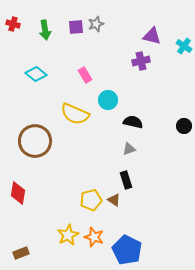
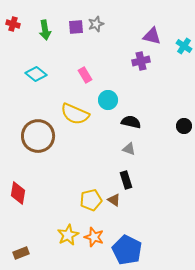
black semicircle: moved 2 px left
brown circle: moved 3 px right, 5 px up
gray triangle: rotated 40 degrees clockwise
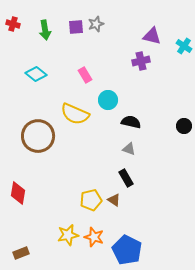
black rectangle: moved 2 px up; rotated 12 degrees counterclockwise
yellow star: rotated 15 degrees clockwise
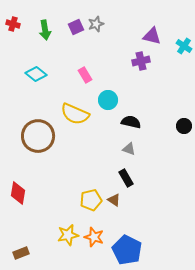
purple square: rotated 21 degrees counterclockwise
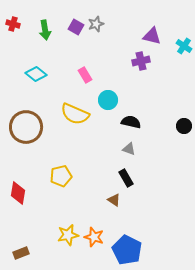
purple square: rotated 35 degrees counterclockwise
brown circle: moved 12 px left, 9 px up
yellow pentagon: moved 30 px left, 24 px up
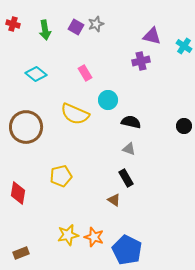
pink rectangle: moved 2 px up
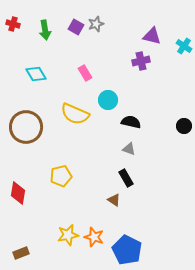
cyan diamond: rotated 20 degrees clockwise
